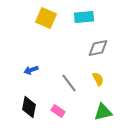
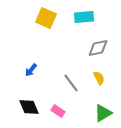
blue arrow: rotated 32 degrees counterclockwise
yellow semicircle: moved 1 px right, 1 px up
gray line: moved 2 px right
black diamond: rotated 35 degrees counterclockwise
green triangle: moved 1 px down; rotated 18 degrees counterclockwise
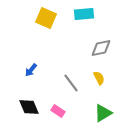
cyan rectangle: moved 3 px up
gray diamond: moved 3 px right
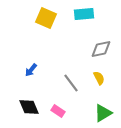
gray diamond: moved 1 px down
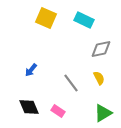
cyan rectangle: moved 6 px down; rotated 30 degrees clockwise
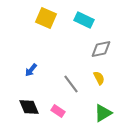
gray line: moved 1 px down
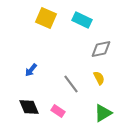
cyan rectangle: moved 2 px left
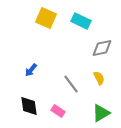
cyan rectangle: moved 1 px left, 1 px down
gray diamond: moved 1 px right, 1 px up
black diamond: moved 1 px up; rotated 15 degrees clockwise
green triangle: moved 2 px left
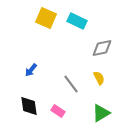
cyan rectangle: moved 4 px left
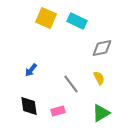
pink rectangle: rotated 48 degrees counterclockwise
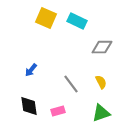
gray diamond: moved 1 px up; rotated 10 degrees clockwise
yellow semicircle: moved 2 px right, 4 px down
green triangle: rotated 12 degrees clockwise
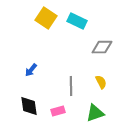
yellow square: rotated 10 degrees clockwise
gray line: moved 2 px down; rotated 36 degrees clockwise
green triangle: moved 6 px left
